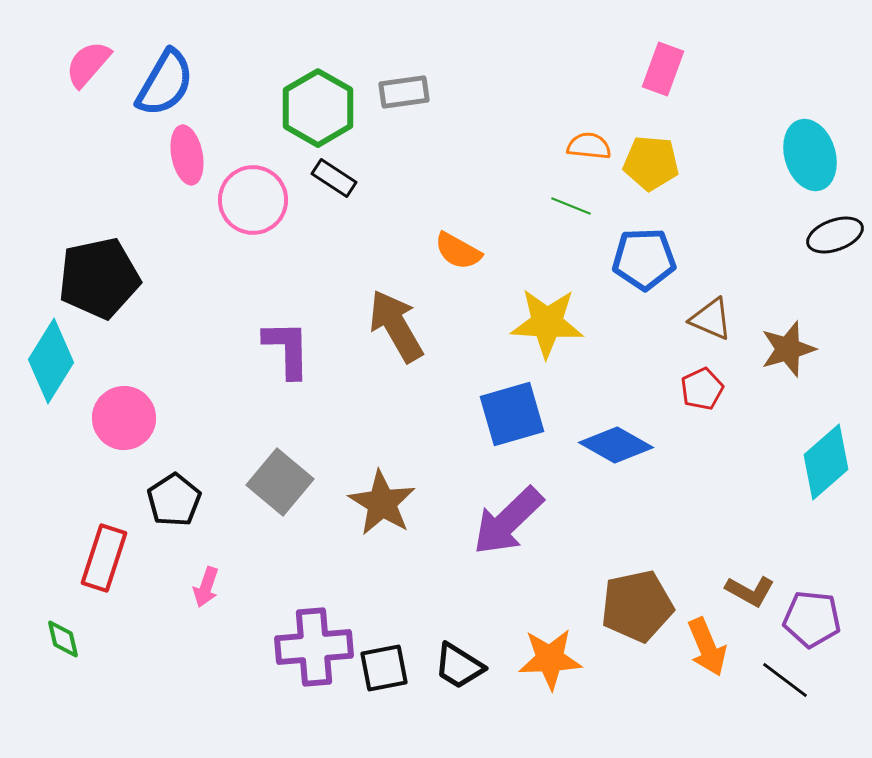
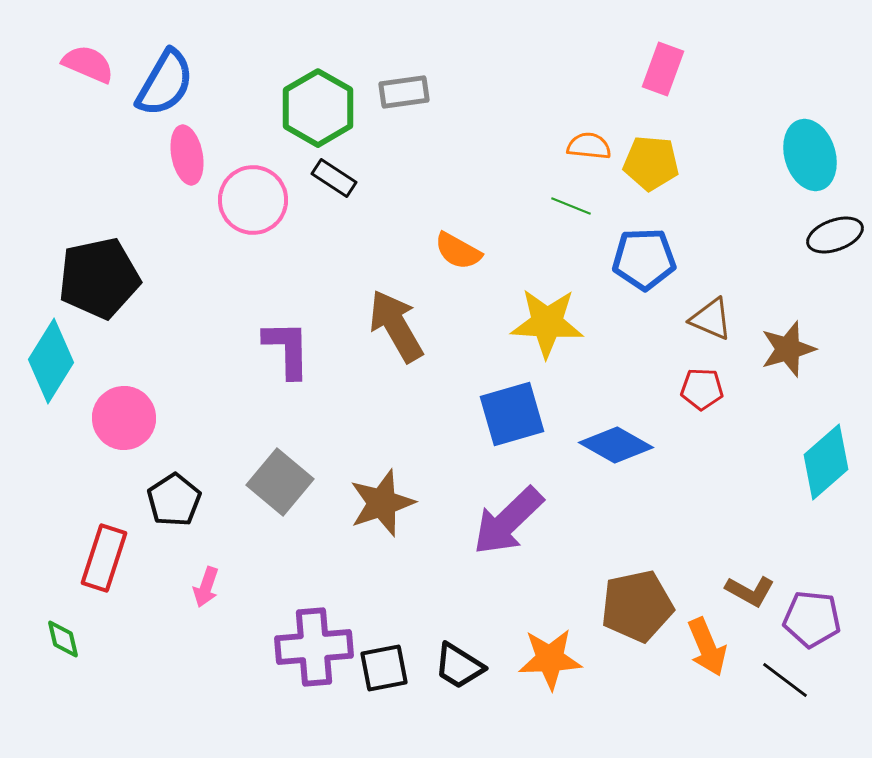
pink semicircle at (88, 64): rotated 72 degrees clockwise
red pentagon at (702, 389): rotated 27 degrees clockwise
brown star at (382, 503): rotated 22 degrees clockwise
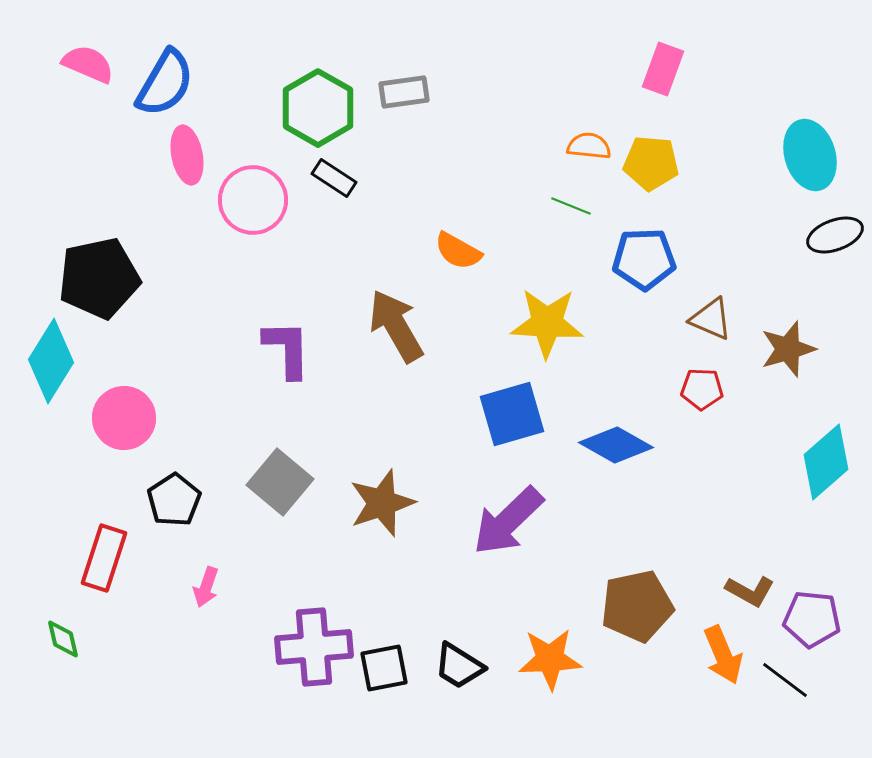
orange arrow at (707, 647): moved 16 px right, 8 px down
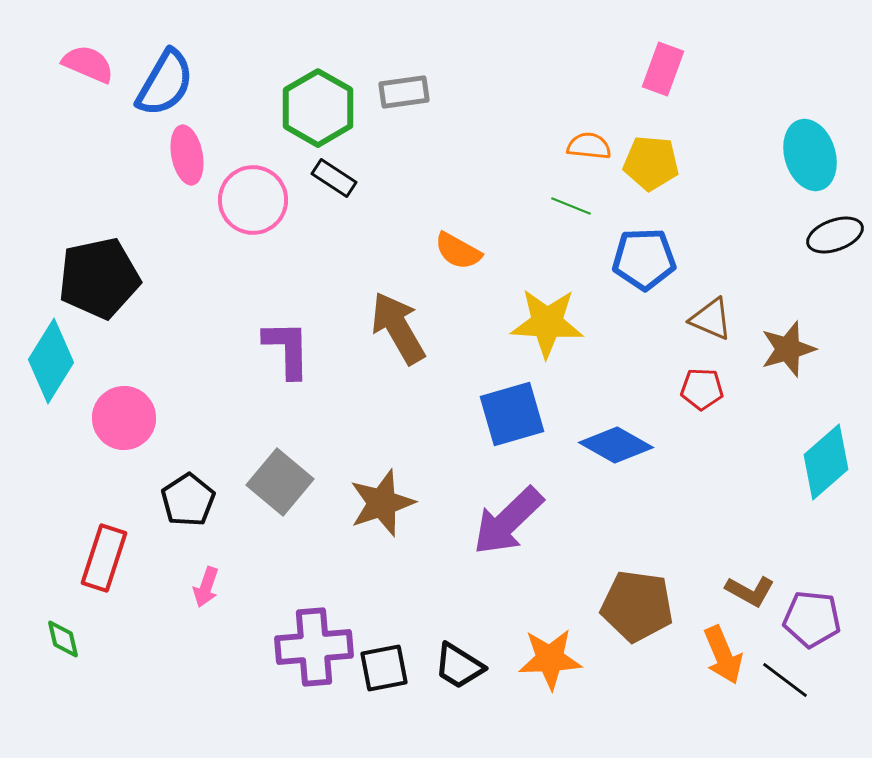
brown arrow at (396, 326): moved 2 px right, 2 px down
black pentagon at (174, 500): moved 14 px right
brown pentagon at (637, 606): rotated 20 degrees clockwise
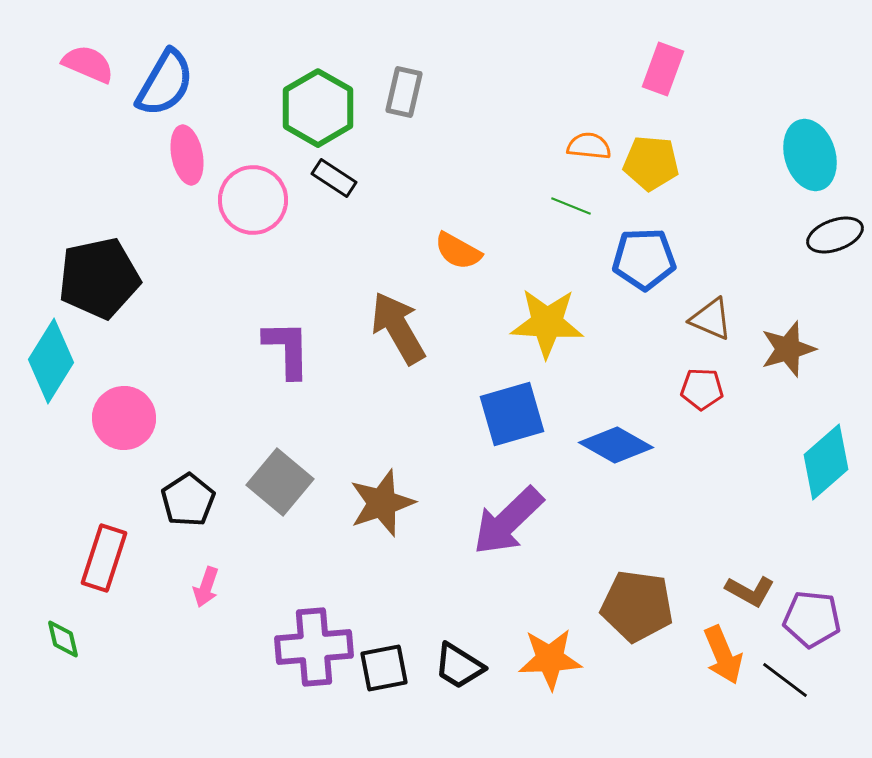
gray rectangle at (404, 92): rotated 69 degrees counterclockwise
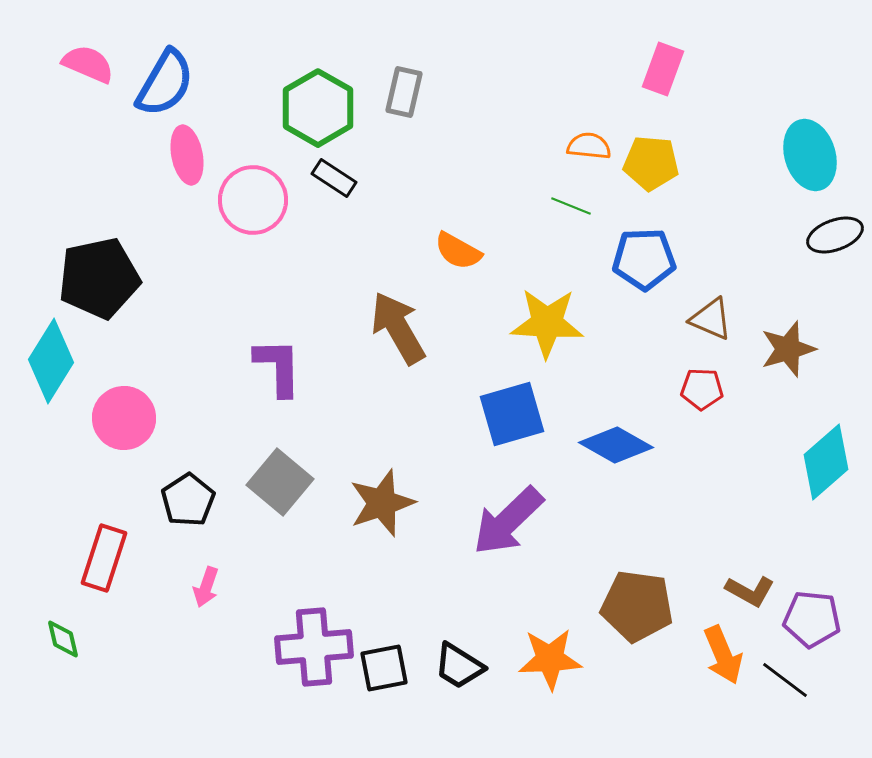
purple L-shape at (287, 349): moved 9 px left, 18 px down
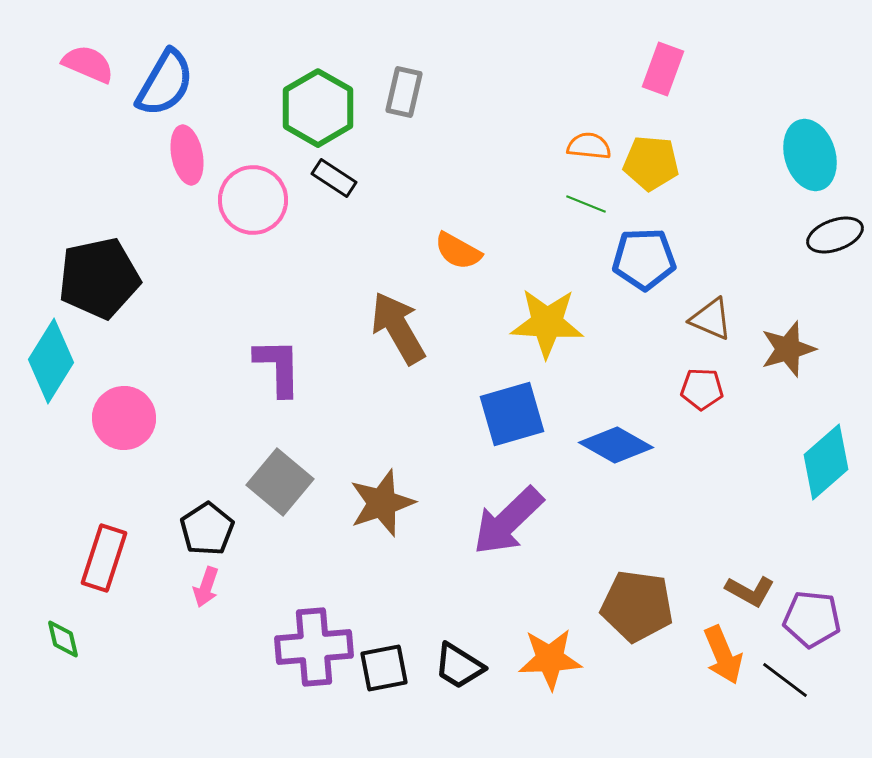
green line at (571, 206): moved 15 px right, 2 px up
black pentagon at (188, 500): moved 19 px right, 29 px down
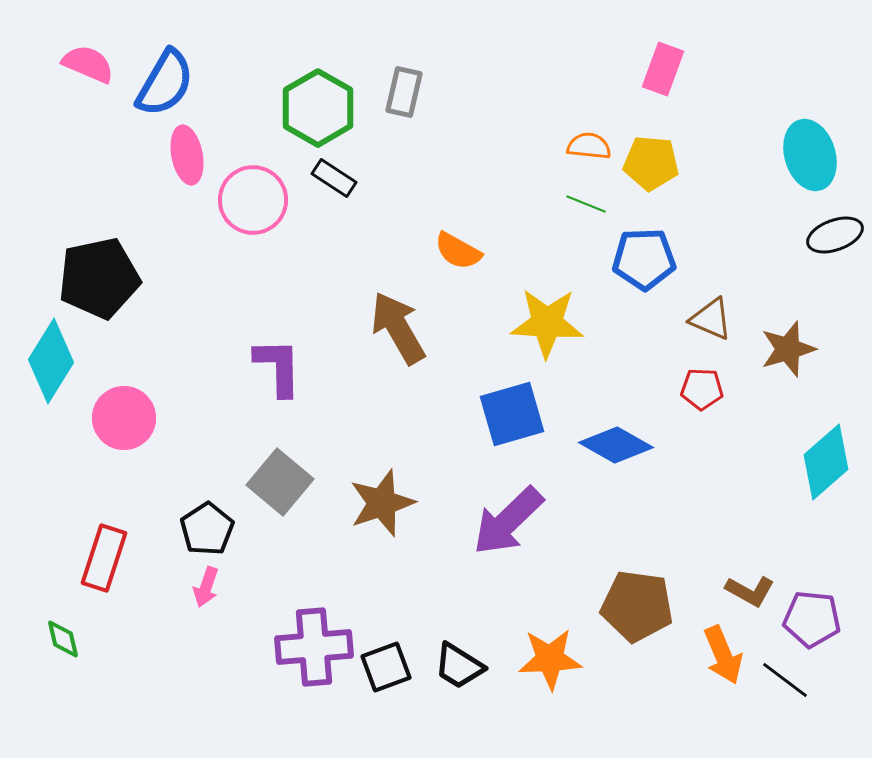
black square at (384, 668): moved 2 px right, 1 px up; rotated 9 degrees counterclockwise
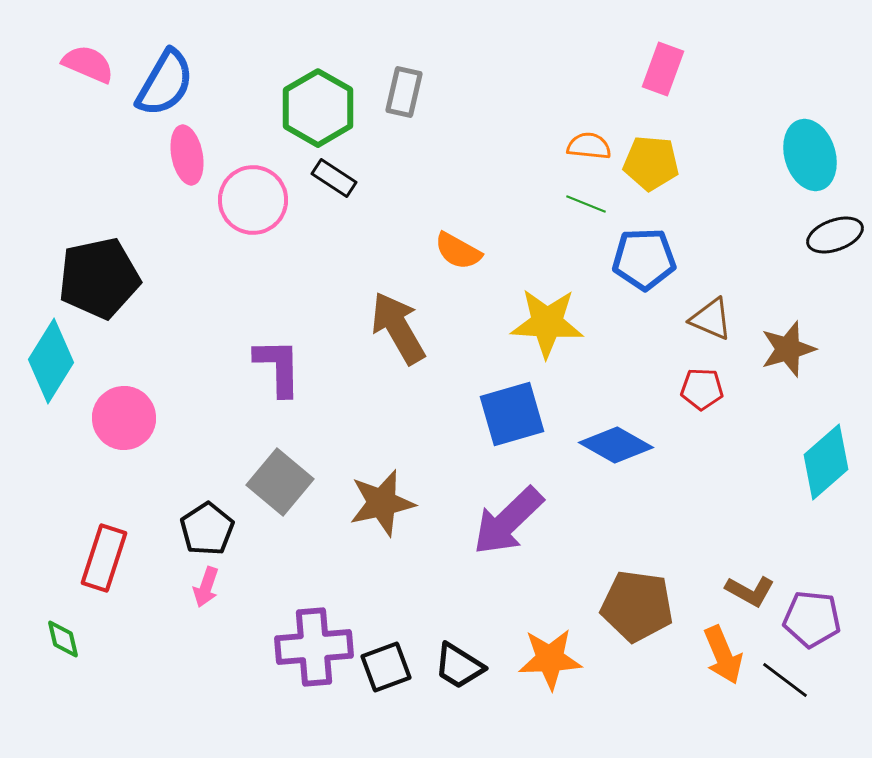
brown star at (382, 503): rotated 6 degrees clockwise
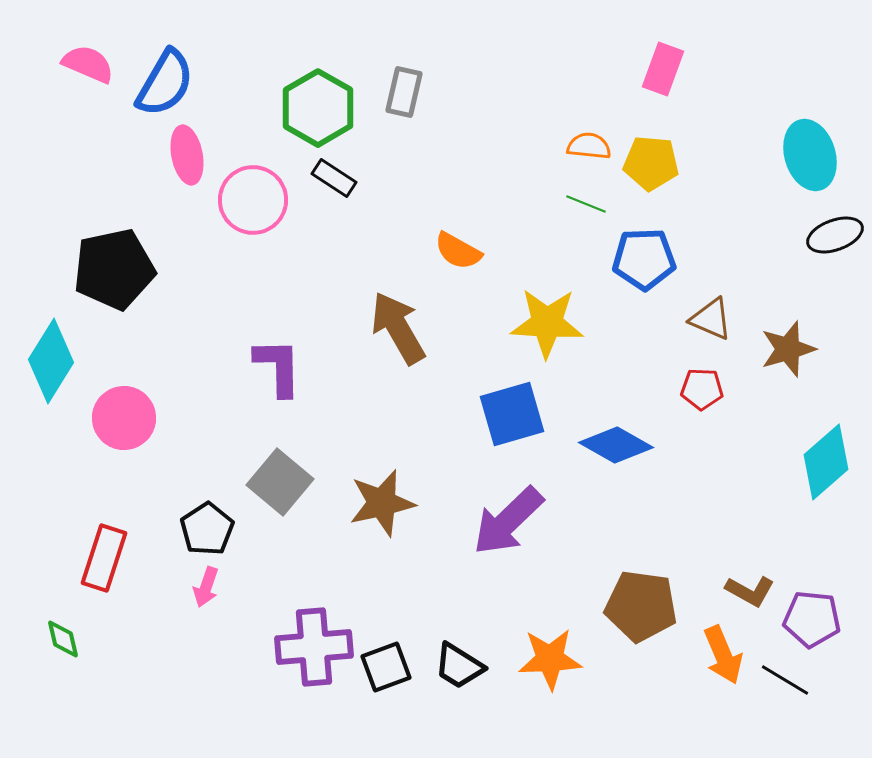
black pentagon at (99, 278): moved 15 px right, 9 px up
brown pentagon at (637, 606): moved 4 px right
black line at (785, 680): rotated 6 degrees counterclockwise
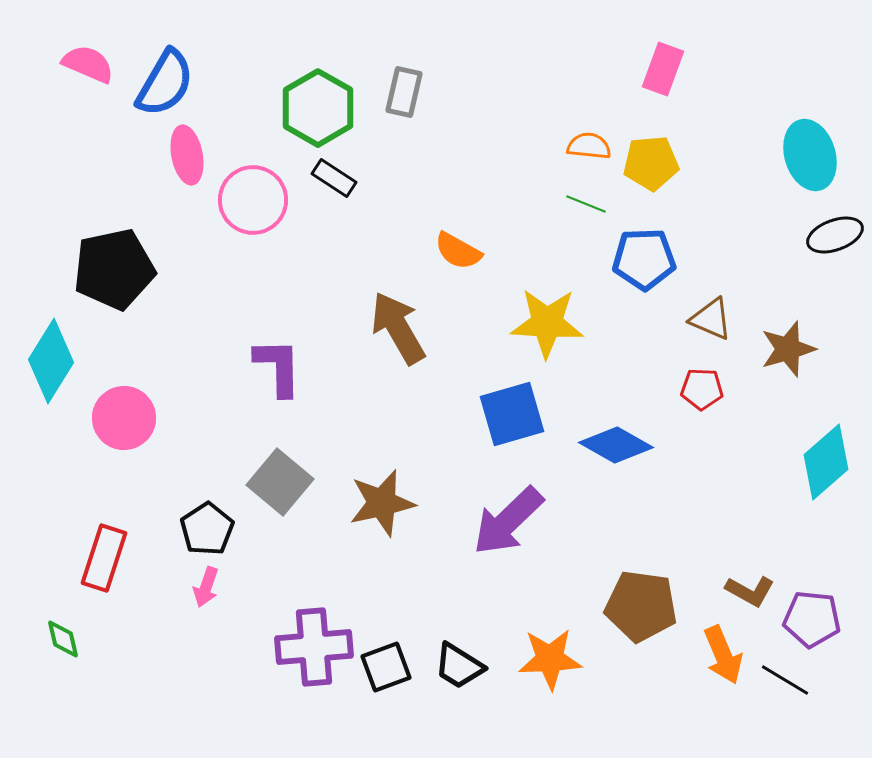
yellow pentagon at (651, 163): rotated 10 degrees counterclockwise
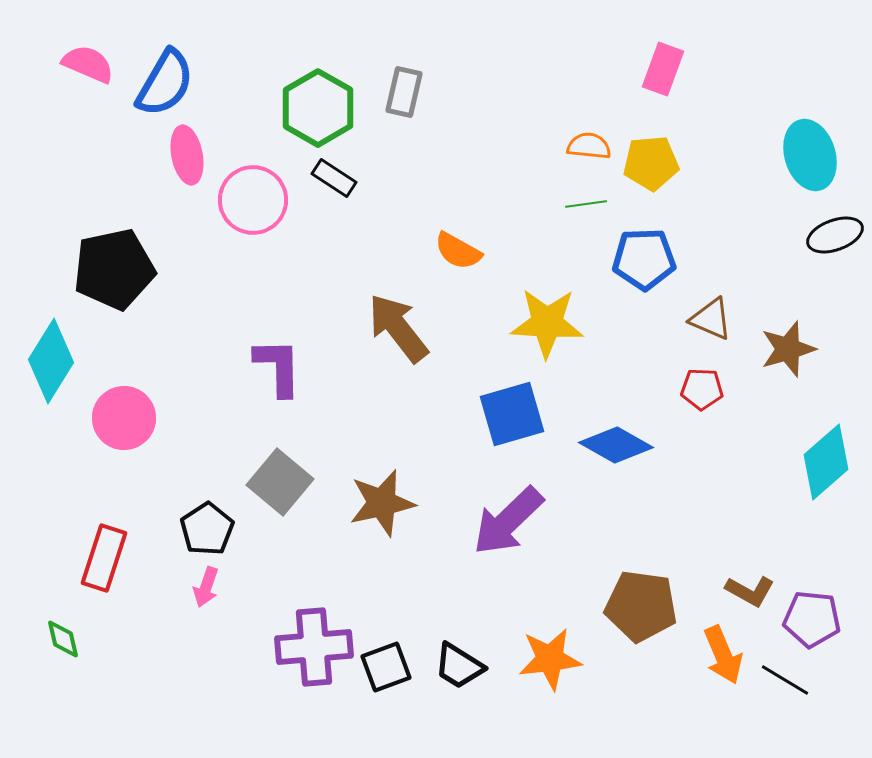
green line at (586, 204): rotated 30 degrees counterclockwise
brown arrow at (398, 328): rotated 8 degrees counterclockwise
orange star at (550, 659): rotated 4 degrees counterclockwise
